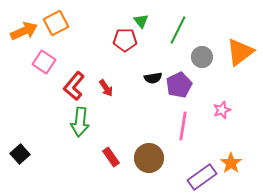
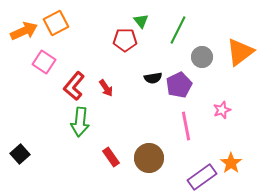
pink line: moved 3 px right; rotated 20 degrees counterclockwise
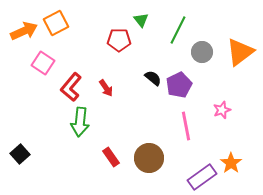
green triangle: moved 1 px up
red pentagon: moved 6 px left
gray circle: moved 5 px up
pink square: moved 1 px left, 1 px down
black semicircle: rotated 132 degrees counterclockwise
red L-shape: moved 3 px left, 1 px down
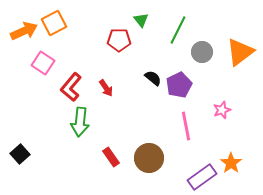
orange square: moved 2 px left
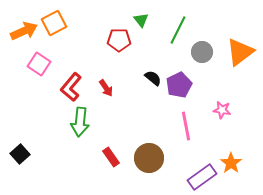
pink square: moved 4 px left, 1 px down
pink star: rotated 30 degrees clockwise
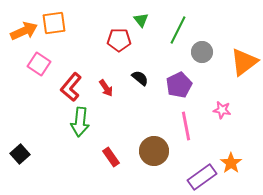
orange square: rotated 20 degrees clockwise
orange triangle: moved 4 px right, 10 px down
black semicircle: moved 13 px left
brown circle: moved 5 px right, 7 px up
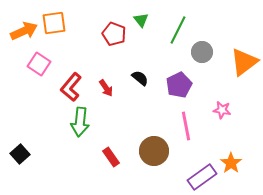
red pentagon: moved 5 px left, 6 px up; rotated 20 degrees clockwise
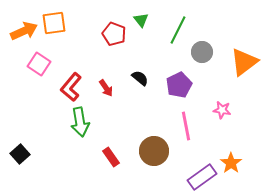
green arrow: rotated 16 degrees counterclockwise
